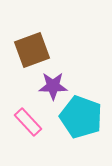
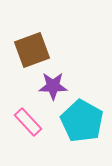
cyan pentagon: moved 1 px right, 4 px down; rotated 9 degrees clockwise
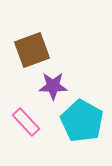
pink rectangle: moved 2 px left
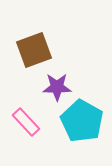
brown square: moved 2 px right
purple star: moved 4 px right, 1 px down
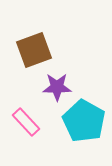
cyan pentagon: moved 2 px right
